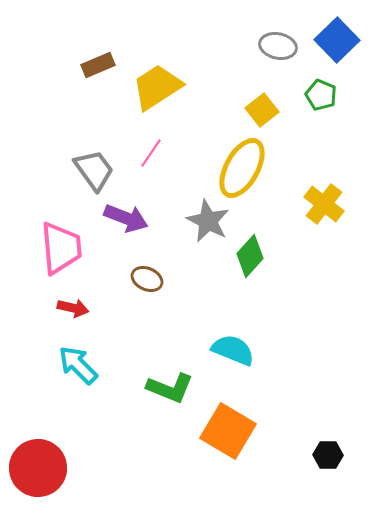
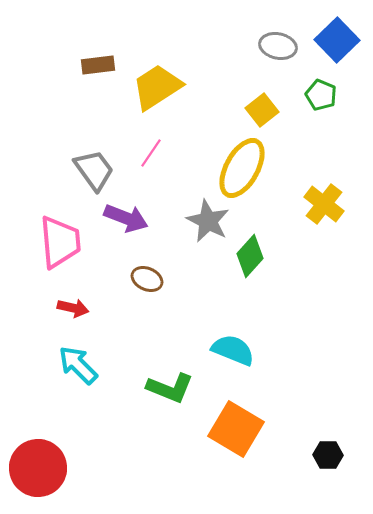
brown rectangle: rotated 16 degrees clockwise
pink trapezoid: moved 1 px left, 6 px up
orange square: moved 8 px right, 2 px up
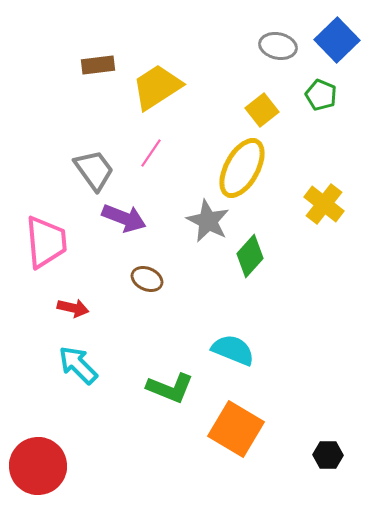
purple arrow: moved 2 px left
pink trapezoid: moved 14 px left
red circle: moved 2 px up
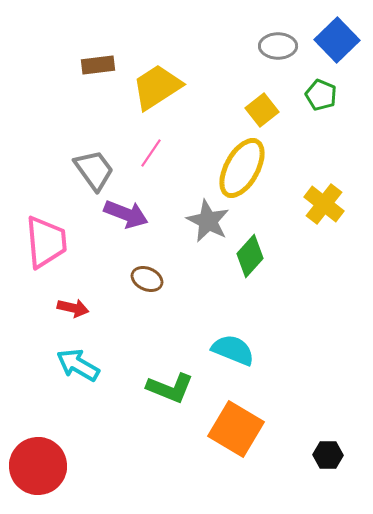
gray ellipse: rotated 12 degrees counterclockwise
purple arrow: moved 2 px right, 4 px up
cyan arrow: rotated 15 degrees counterclockwise
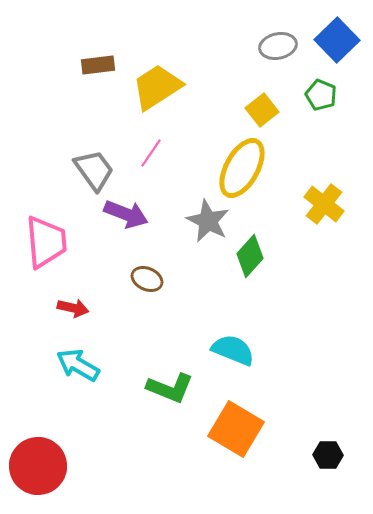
gray ellipse: rotated 12 degrees counterclockwise
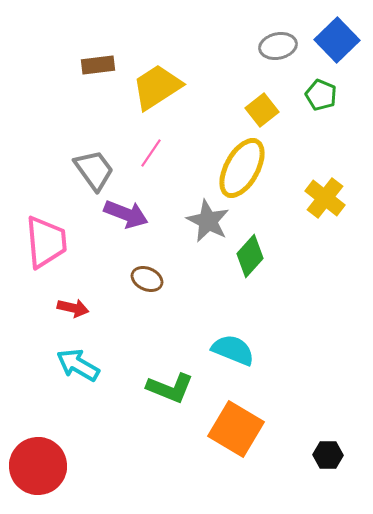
yellow cross: moved 1 px right, 6 px up
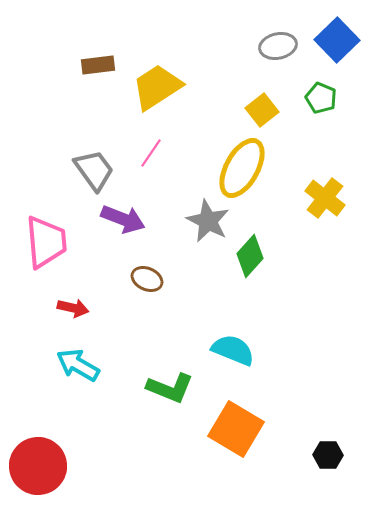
green pentagon: moved 3 px down
purple arrow: moved 3 px left, 5 px down
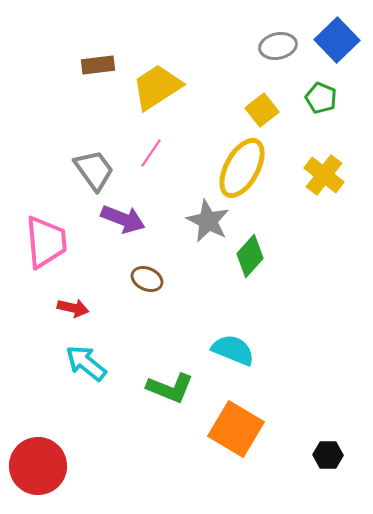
yellow cross: moved 1 px left, 23 px up
cyan arrow: moved 8 px right, 2 px up; rotated 9 degrees clockwise
